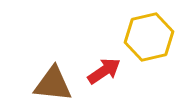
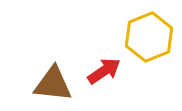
yellow hexagon: rotated 9 degrees counterclockwise
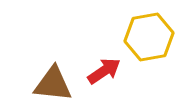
yellow hexagon: rotated 12 degrees clockwise
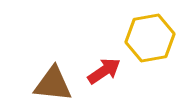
yellow hexagon: moved 1 px right, 1 px down
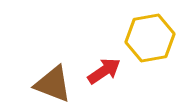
brown triangle: rotated 15 degrees clockwise
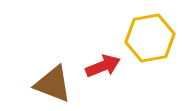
red arrow: moved 1 px left, 5 px up; rotated 12 degrees clockwise
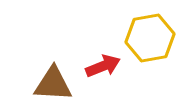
brown triangle: rotated 18 degrees counterclockwise
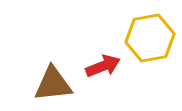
brown triangle: rotated 9 degrees counterclockwise
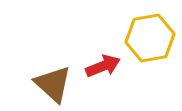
brown triangle: rotated 48 degrees clockwise
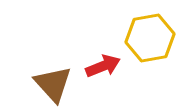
brown triangle: rotated 6 degrees clockwise
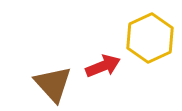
yellow hexagon: rotated 15 degrees counterclockwise
